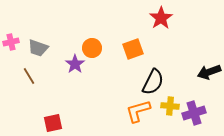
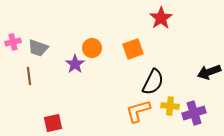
pink cross: moved 2 px right
brown line: rotated 24 degrees clockwise
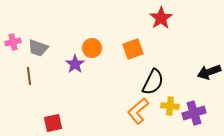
orange L-shape: rotated 24 degrees counterclockwise
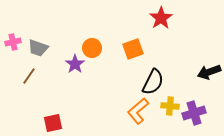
brown line: rotated 42 degrees clockwise
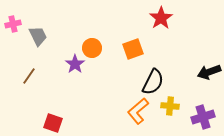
pink cross: moved 18 px up
gray trapezoid: moved 12 px up; rotated 135 degrees counterclockwise
purple cross: moved 9 px right, 4 px down
red square: rotated 30 degrees clockwise
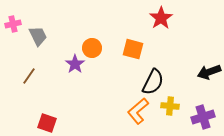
orange square: rotated 35 degrees clockwise
red square: moved 6 px left
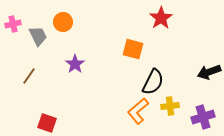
orange circle: moved 29 px left, 26 px up
yellow cross: rotated 12 degrees counterclockwise
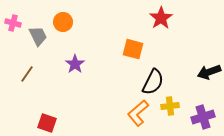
pink cross: moved 1 px up; rotated 28 degrees clockwise
brown line: moved 2 px left, 2 px up
orange L-shape: moved 2 px down
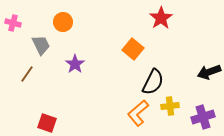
gray trapezoid: moved 3 px right, 9 px down
orange square: rotated 25 degrees clockwise
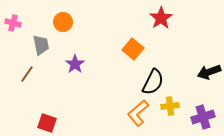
gray trapezoid: rotated 15 degrees clockwise
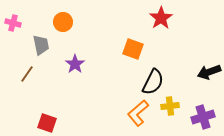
orange square: rotated 20 degrees counterclockwise
